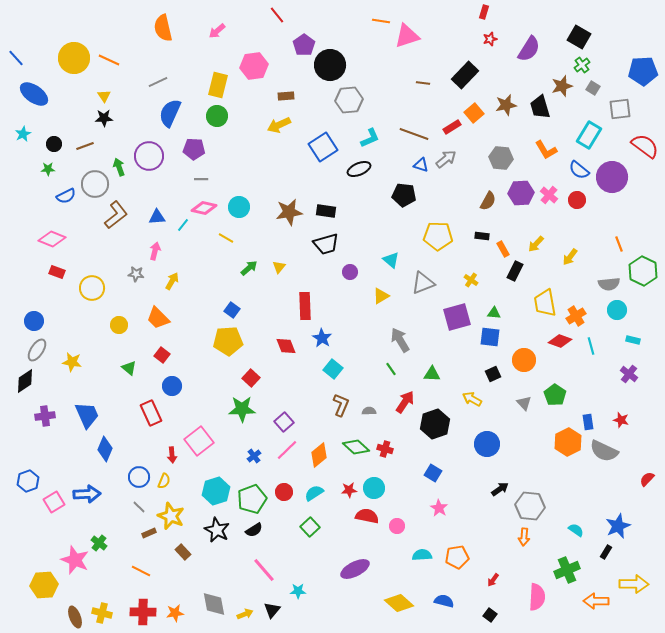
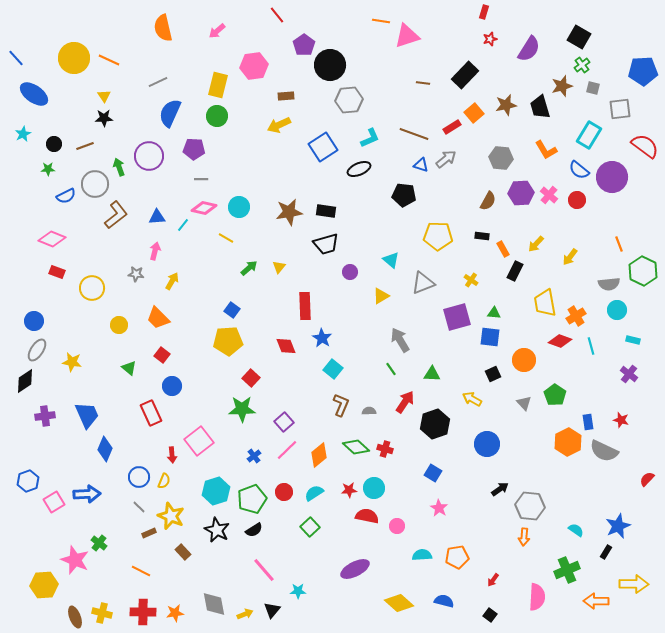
gray square at (593, 88): rotated 16 degrees counterclockwise
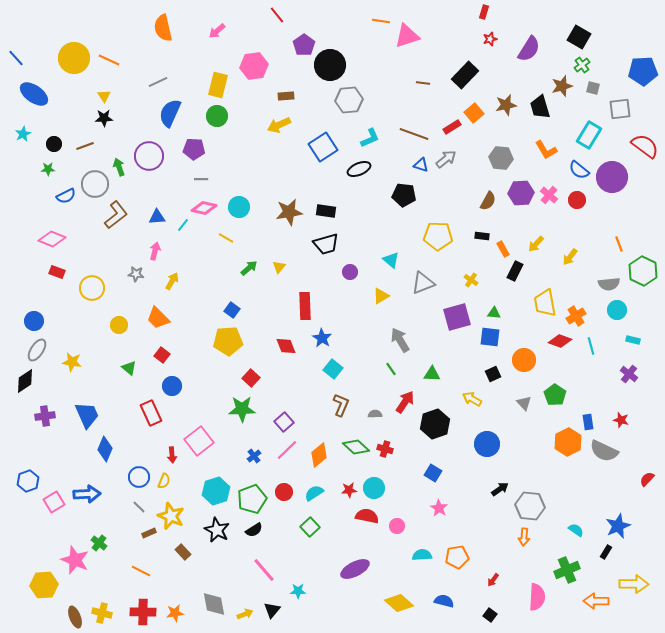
gray semicircle at (369, 411): moved 6 px right, 3 px down
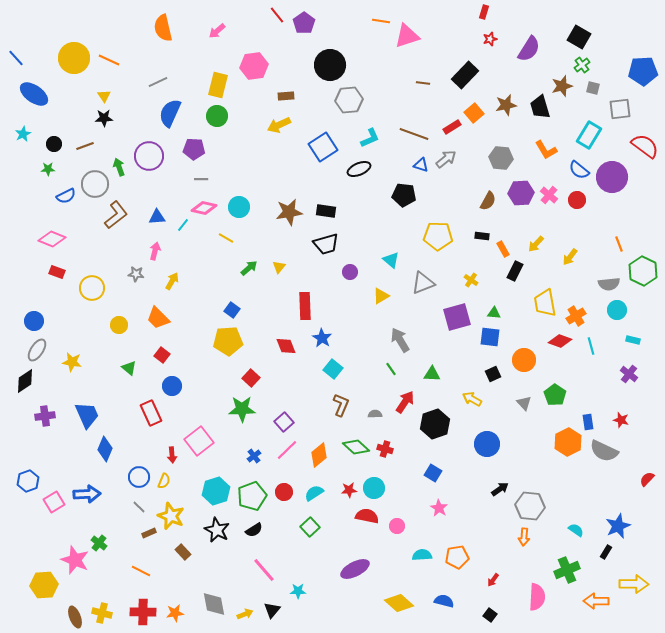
purple pentagon at (304, 45): moved 22 px up
green pentagon at (252, 499): moved 3 px up
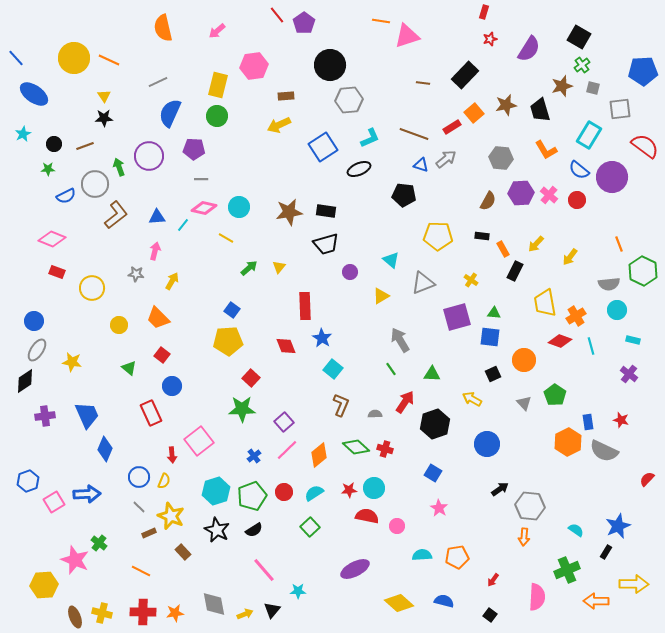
black trapezoid at (540, 107): moved 3 px down
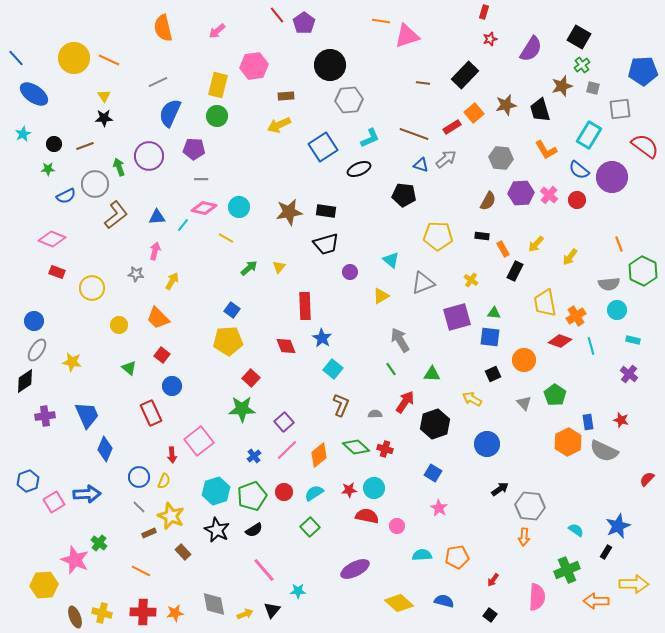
purple semicircle at (529, 49): moved 2 px right
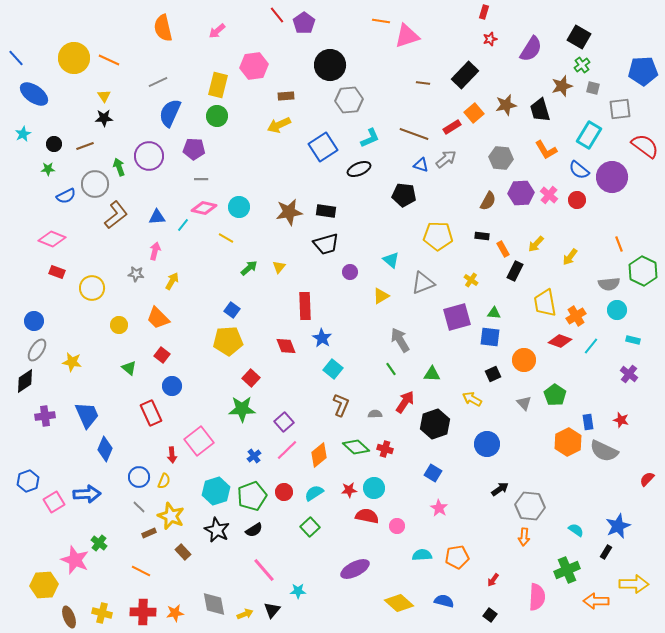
cyan line at (591, 346): rotated 54 degrees clockwise
brown ellipse at (75, 617): moved 6 px left
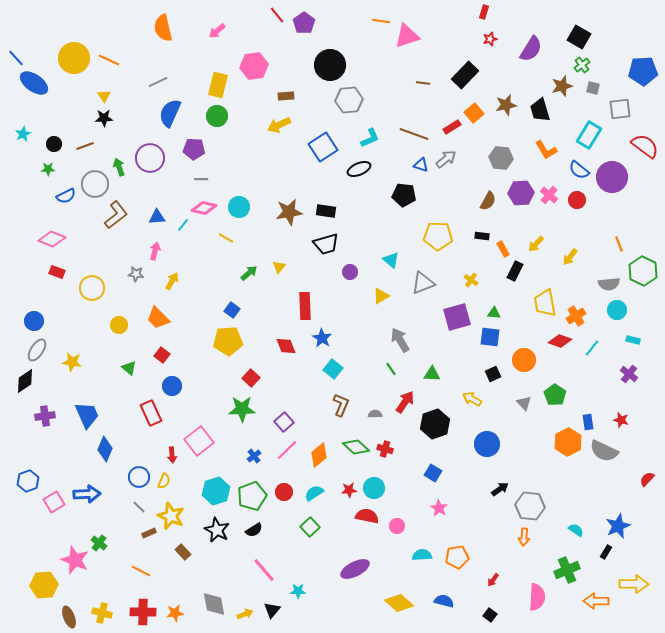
blue ellipse at (34, 94): moved 11 px up
purple circle at (149, 156): moved 1 px right, 2 px down
green arrow at (249, 268): moved 5 px down
cyan line at (591, 346): moved 1 px right, 2 px down
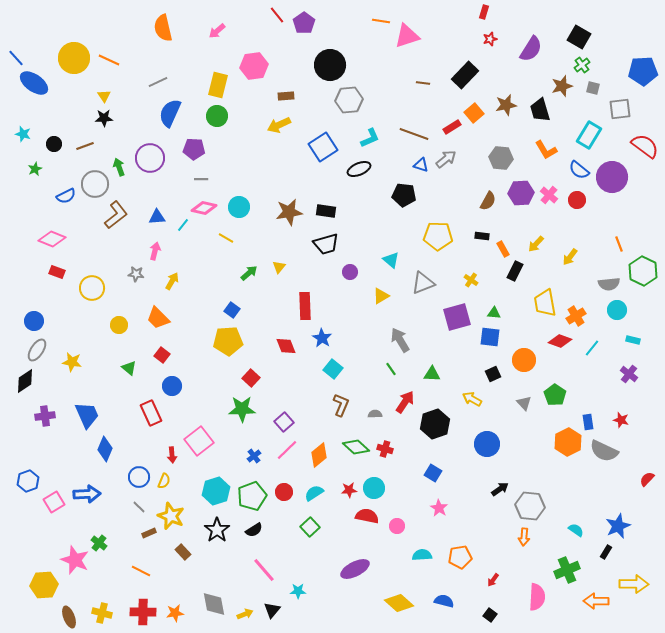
cyan star at (23, 134): rotated 28 degrees counterclockwise
green star at (48, 169): moved 13 px left; rotated 24 degrees counterclockwise
black star at (217, 530): rotated 10 degrees clockwise
orange pentagon at (457, 557): moved 3 px right
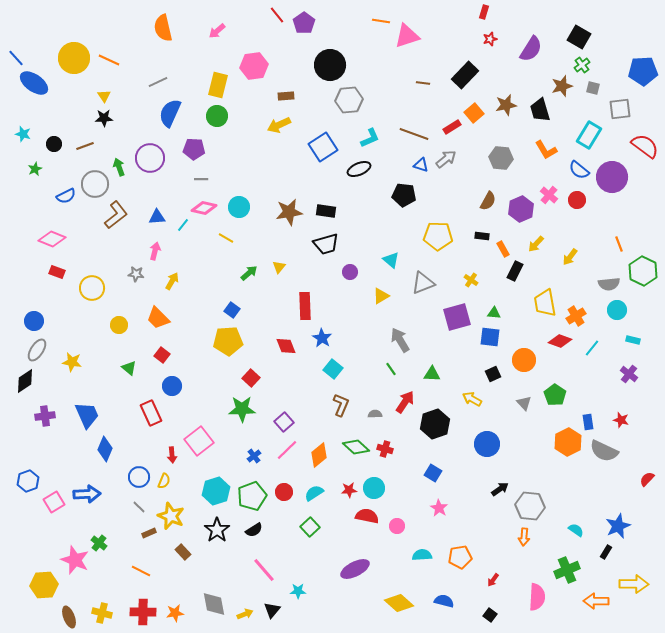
purple hexagon at (521, 193): moved 16 px down; rotated 20 degrees counterclockwise
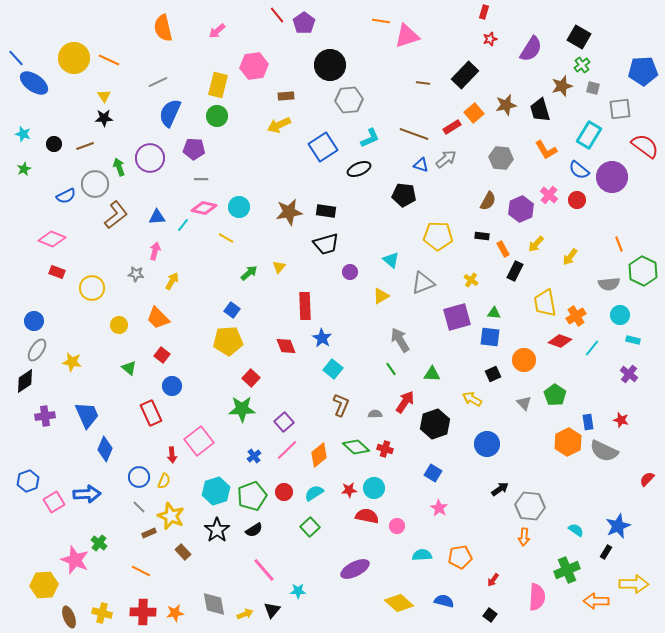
green star at (35, 169): moved 11 px left
cyan circle at (617, 310): moved 3 px right, 5 px down
